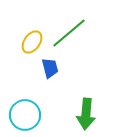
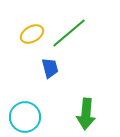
yellow ellipse: moved 8 px up; rotated 25 degrees clockwise
cyan circle: moved 2 px down
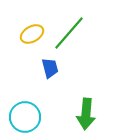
green line: rotated 9 degrees counterclockwise
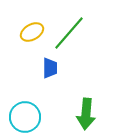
yellow ellipse: moved 2 px up
blue trapezoid: rotated 15 degrees clockwise
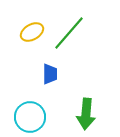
blue trapezoid: moved 6 px down
cyan circle: moved 5 px right
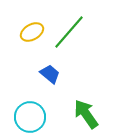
green line: moved 1 px up
blue trapezoid: rotated 50 degrees counterclockwise
green arrow: rotated 140 degrees clockwise
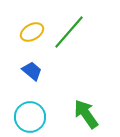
blue trapezoid: moved 18 px left, 3 px up
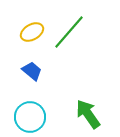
green arrow: moved 2 px right
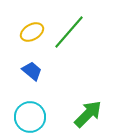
green arrow: rotated 80 degrees clockwise
